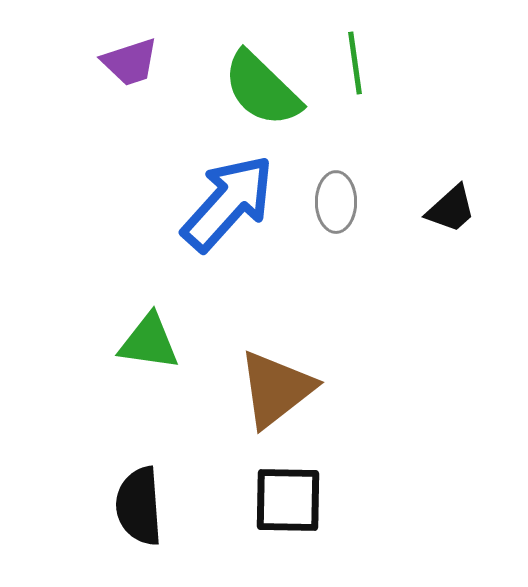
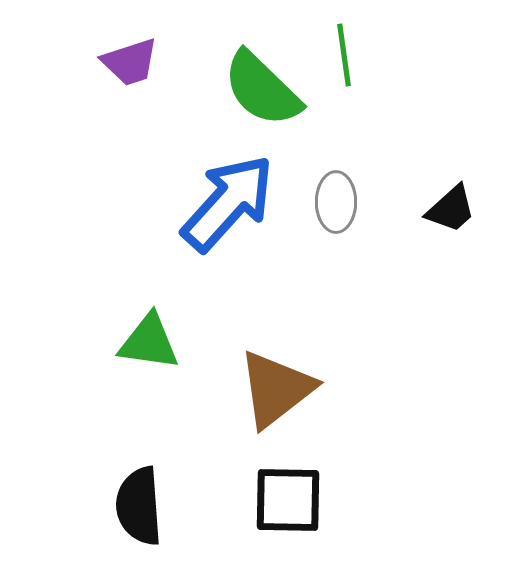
green line: moved 11 px left, 8 px up
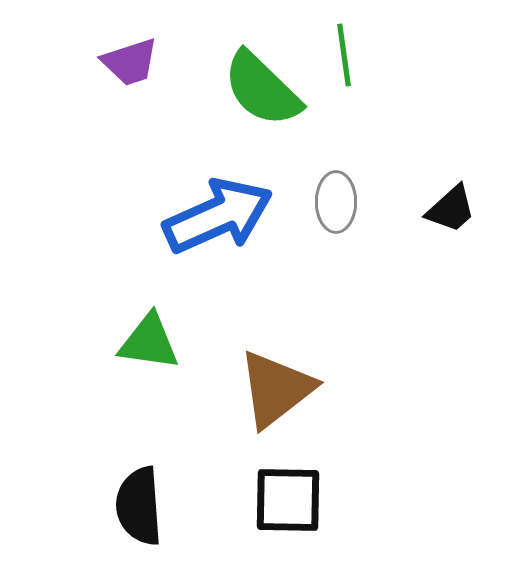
blue arrow: moved 10 px left, 13 px down; rotated 24 degrees clockwise
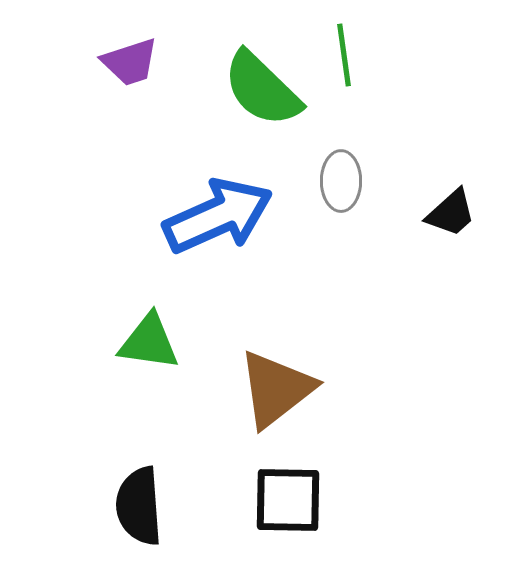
gray ellipse: moved 5 px right, 21 px up
black trapezoid: moved 4 px down
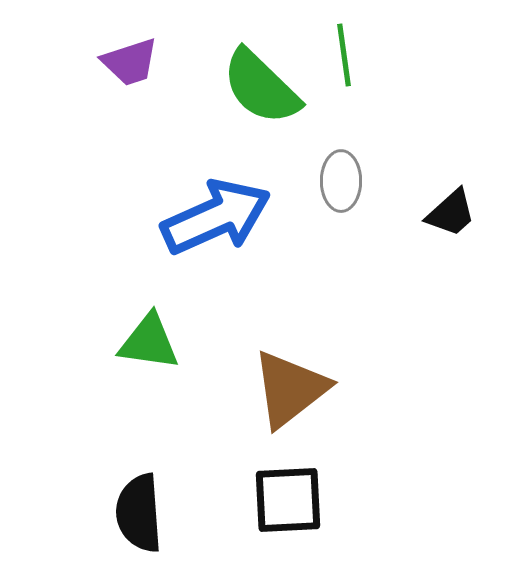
green semicircle: moved 1 px left, 2 px up
blue arrow: moved 2 px left, 1 px down
brown triangle: moved 14 px right
black square: rotated 4 degrees counterclockwise
black semicircle: moved 7 px down
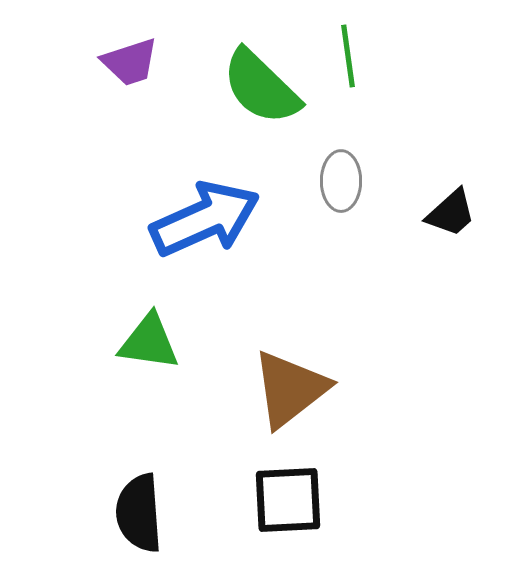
green line: moved 4 px right, 1 px down
blue arrow: moved 11 px left, 2 px down
